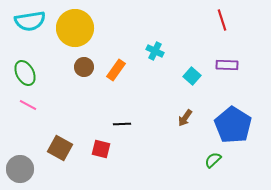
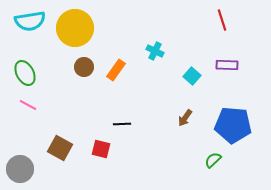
blue pentagon: rotated 27 degrees counterclockwise
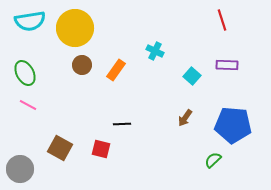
brown circle: moved 2 px left, 2 px up
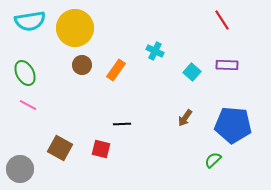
red line: rotated 15 degrees counterclockwise
cyan square: moved 4 px up
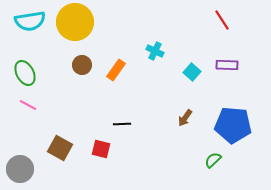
yellow circle: moved 6 px up
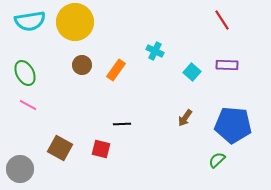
green semicircle: moved 4 px right
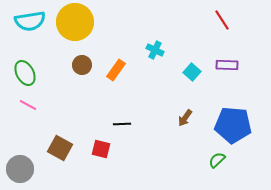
cyan cross: moved 1 px up
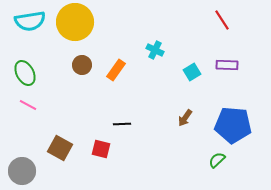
cyan square: rotated 18 degrees clockwise
gray circle: moved 2 px right, 2 px down
